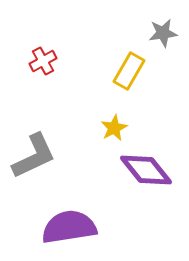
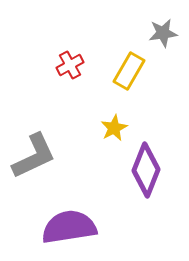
red cross: moved 27 px right, 4 px down
purple diamond: rotated 60 degrees clockwise
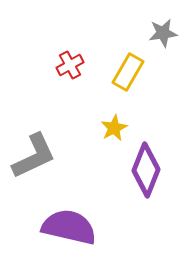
yellow rectangle: moved 1 px left, 1 px down
purple semicircle: rotated 22 degrees clockwise
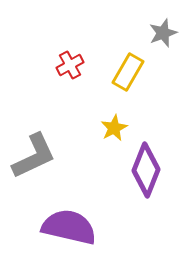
gray star: rotated 12 degrees counterclockwise
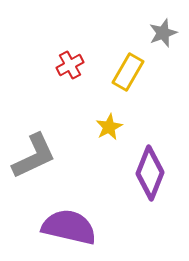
yellow star: moved 5 px left, 1 px up
purple diamond: moved 4 px right, 3 px down
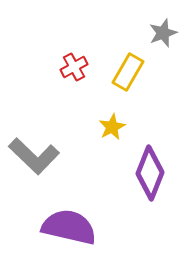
red cross: moved 4 px right, 2 px down
yellow star: moved 3 px right
gray L-shape: rotated 69 degrees clockwise
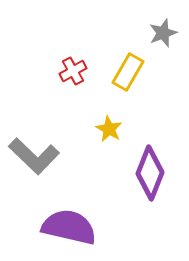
red cross: moved 1 px left, 4 px down
yellow star: moved 3 px left, 2 px down; rotated 16 degrees counterclockwise
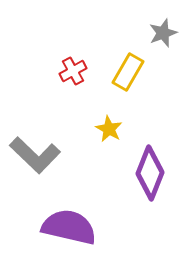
gray L-shape: moved 1 px right, 1 px up
